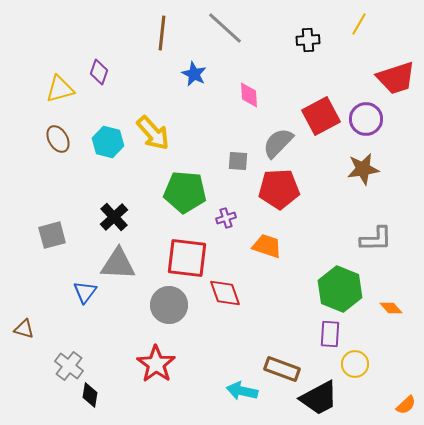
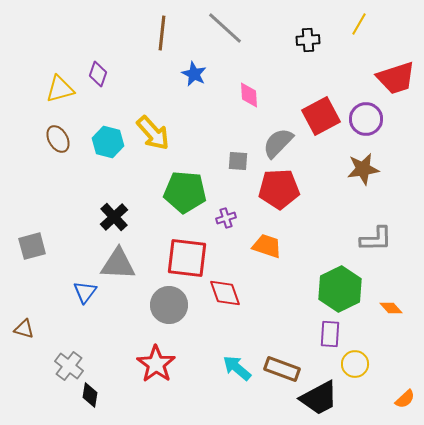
purple diamond at (99, 72): moved 1 px left, 2 px down
gray square at (52, 235): moved 20 px left, 11 px down
green hexagon at (340, 289): rotated 12 degrees clockwise
cyan arrow at (242, 391): moved 5 px left, 23 px up; rotated 28 degrees clockwise
orange semicircle at (406, 405): moved 1 px left, 6 px up
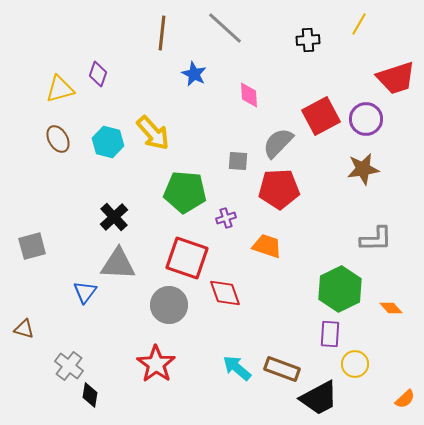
red square at (187, 258): rotated 12 degrees clockwise
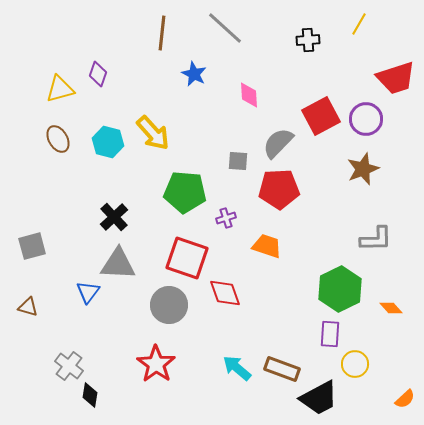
brown star at (363, 169): rotated 12 degrees counterclockwise
blue triangle at (85, 292): moved 3 px right
brown triangle at (24, 329): moved 4 px right, 22 px up
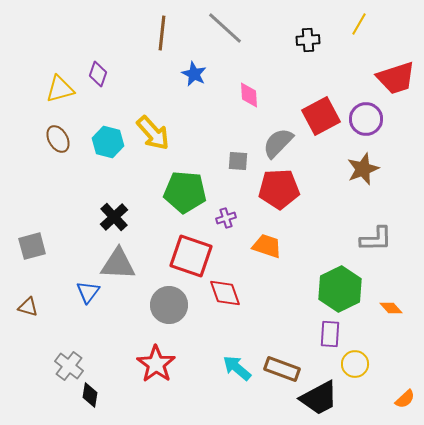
red square at (187, 258): moved 4 px right, 2 px up
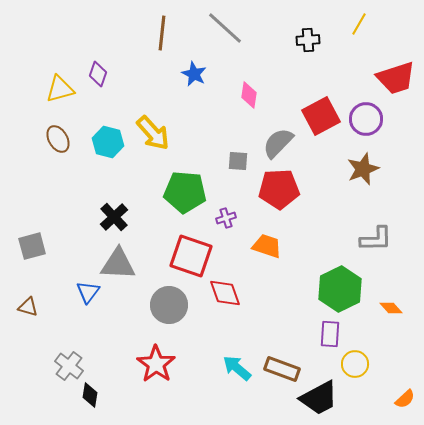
pink diamond at (249, 95): rotated 12 degrees clockwise
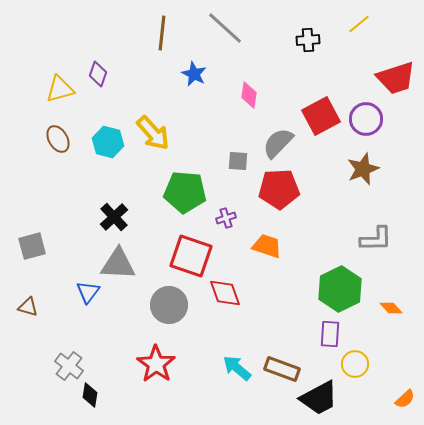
yellow line at (359, 24): rotated 20 degrees clockwise
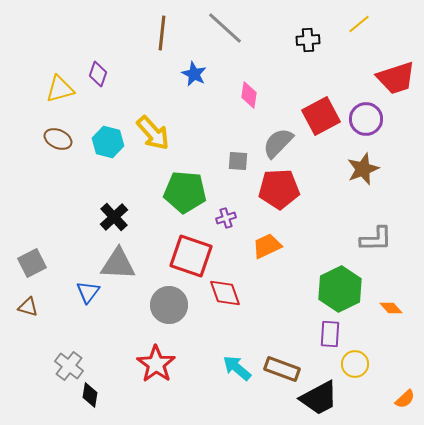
brown ellipse at (58, 139): rotated 36 degrees counterclockwise
gray square at (32, 246): moved 17 px down; rotated 12 degrees counterclockwise
orange trapezoid at (267, 246): rotated 44 degrees counterclockwise
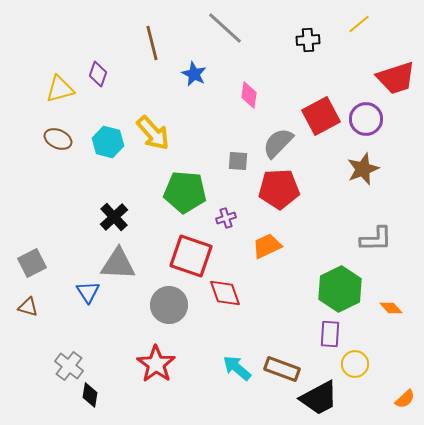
brown line at (162, 33): moved 10 px left, 10 px down; rotated 20 degrees counterclockwise
blue triangle at (88, 292): rotated 10 degrees counterclockwise
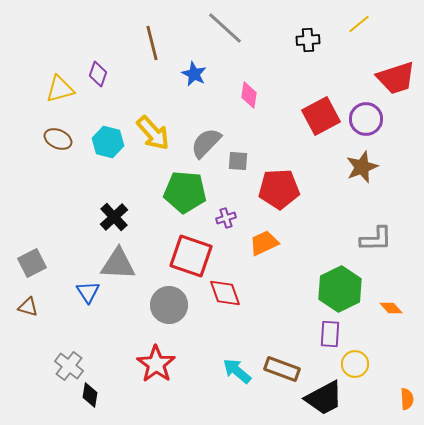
gray semicircle at (278, 143): moved 72 px left
brown star at (363, 169): moved 1 px left, 2 px up
orange trapezoid at (267, 246): moved 3 px left, 3 px up
cyan arrow at (237, 368): moved 3 px down
black trapezoid at (319, 398): moved 5 px right
orange semicircle at (405, 399): moved 2 px right; rotated 50 degrees counterclockwise
